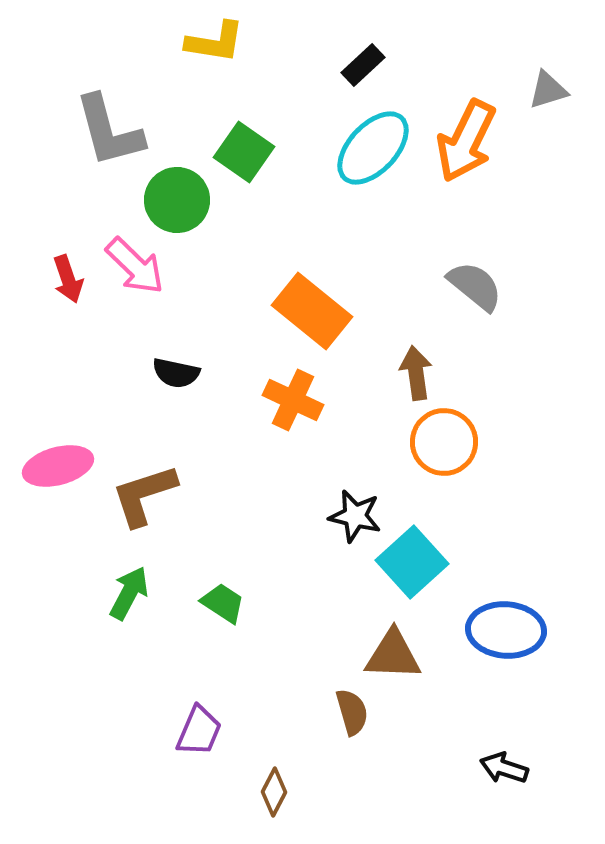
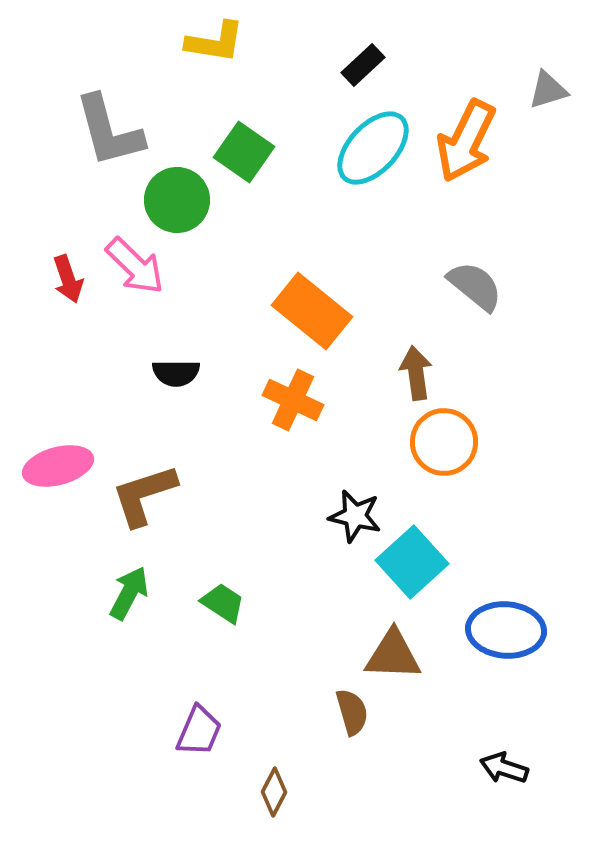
black semicircle: rotated 12 degrees counterclockwise
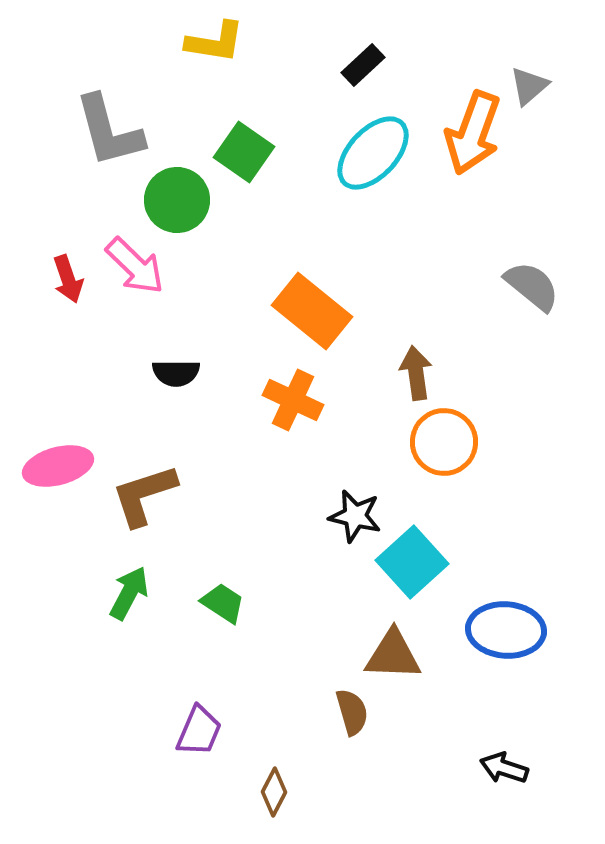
gray triangle: moved 19 px left, 4 px up; rotated 24 degrees counterclockwise
orange arrow: moved 7 px right, 8 px up; rotated 6 degrees counterclockwise
cyan ellipse: moved 5 px down
gray semicircle: moved 57 px right
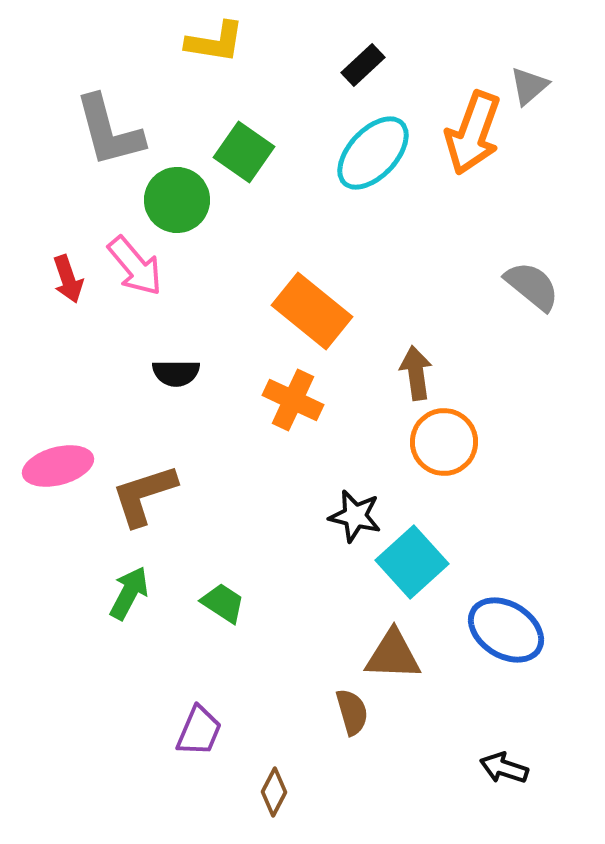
pink arrow: rotated 6 degrees clockwise
blue ellipse: rotated 28 degrees clockwise
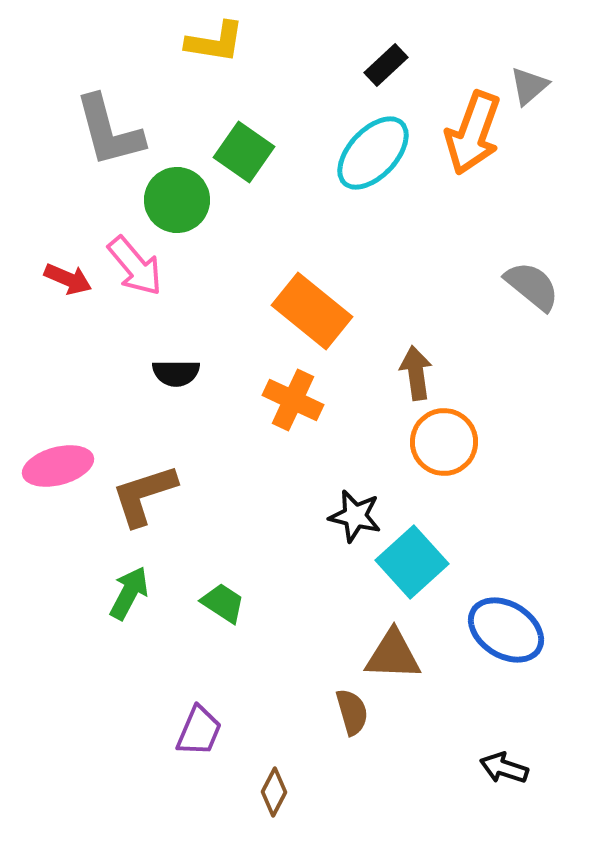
black rectangle: moved 23 px right
red arrow: rotated 48 degrees counterclockwise
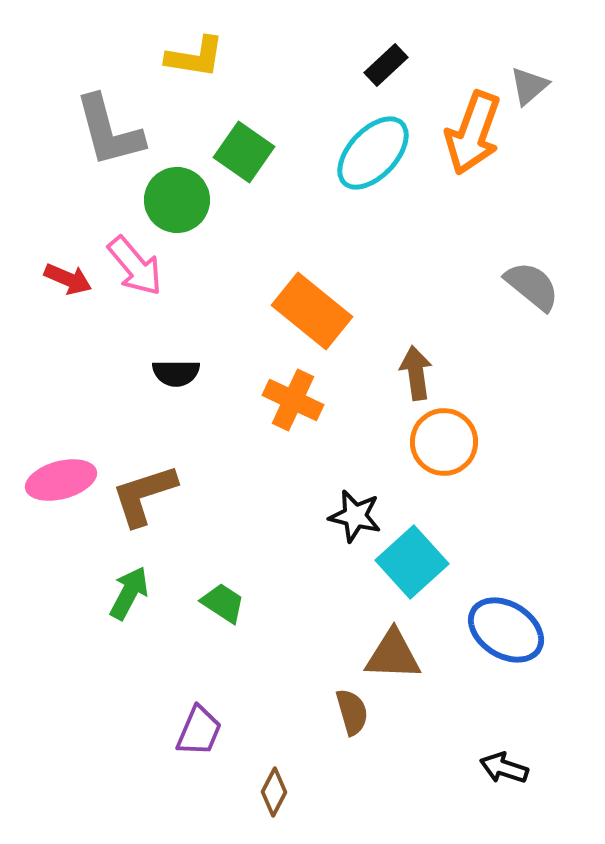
yellow L-shape: moved 20 px left, 15 px down
pink ellipse: moved 3 px right, 14 px down
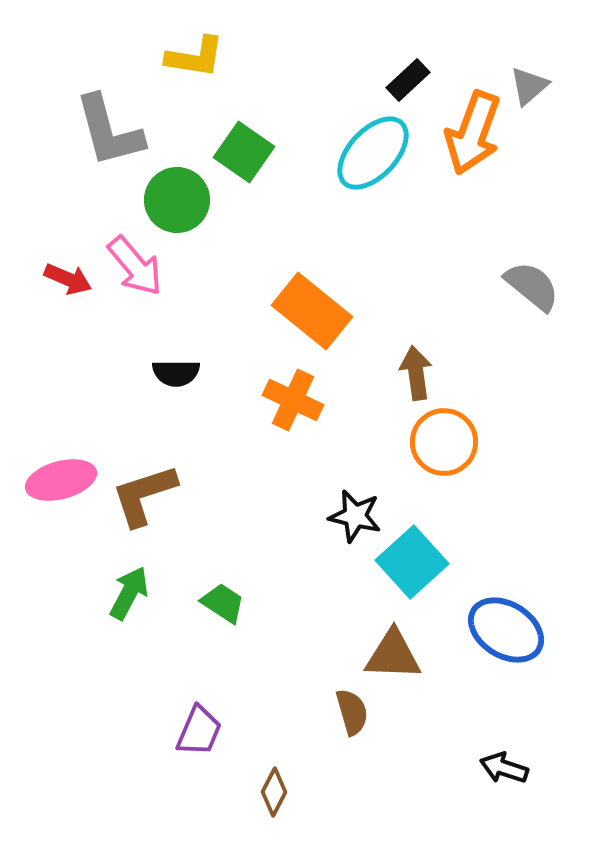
black rectangle: moved 22 px right, 15 px down
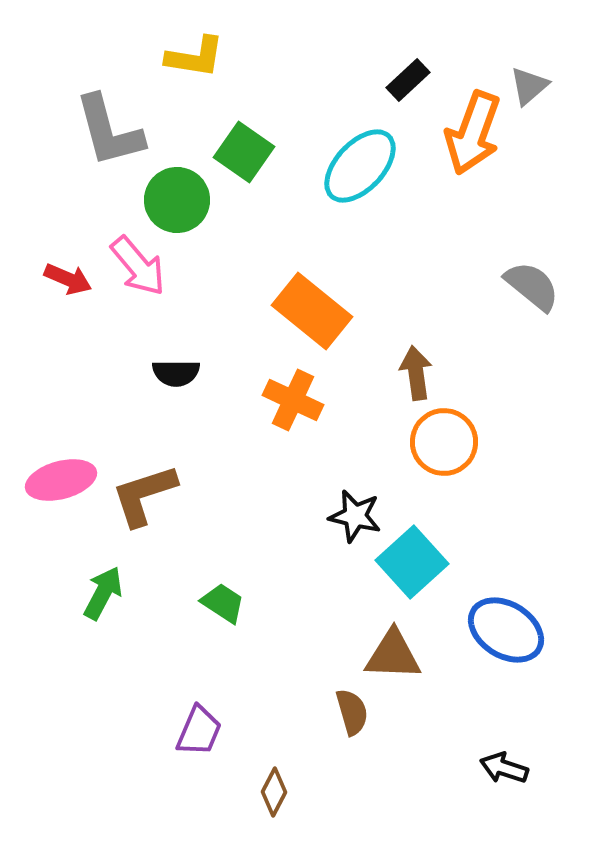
cyan ellipse: moved 13 px left, 13 px down
pink arrow: moved 3 px right
green arrow: moved 26 px left
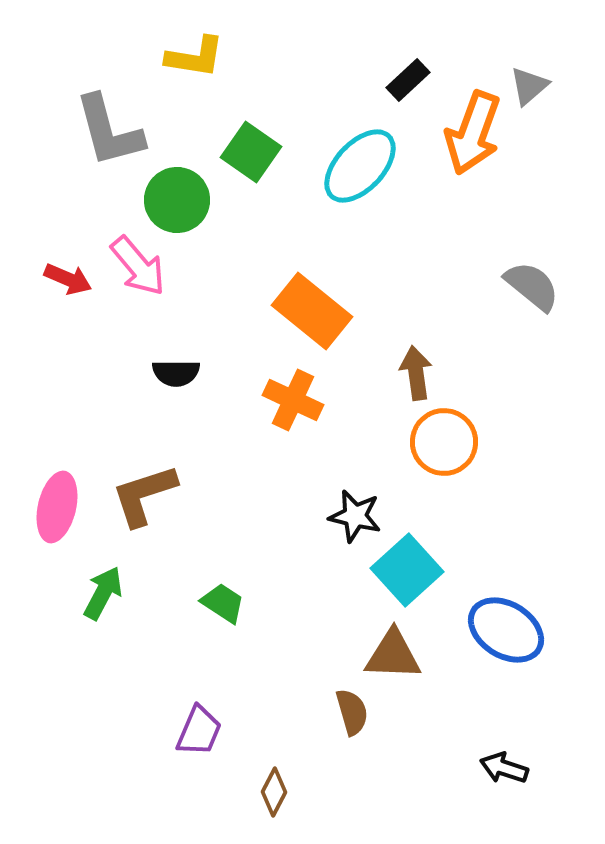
green square: moved 7 px right
pink ellipse: moved 4 px left, 27 px down; rotated 62 degrees counterclockwise
cyan square: moved 5 px left, 8 px down
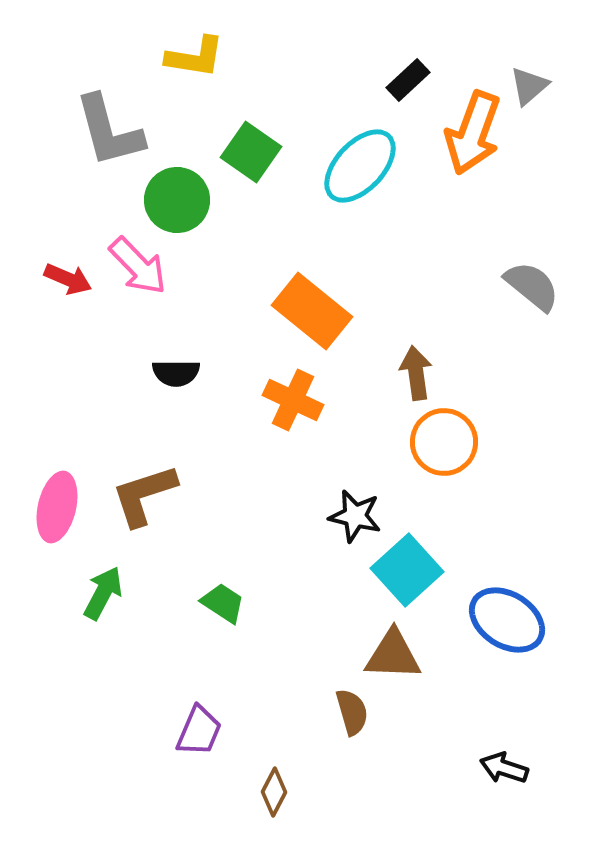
pink arrow: rotated 4 degrees counterclockwise
blue ellipse: moved 1 px right, 10 px up
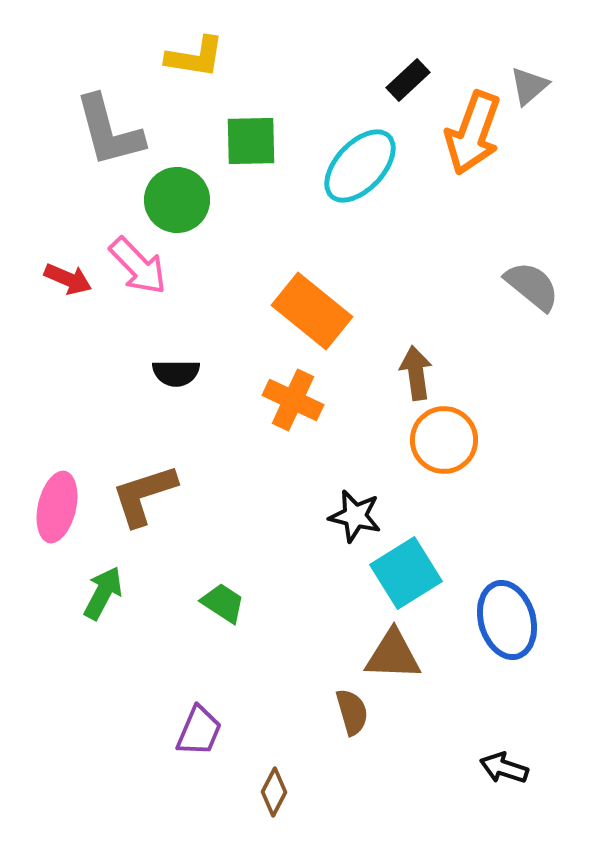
green square: moved 11 px up; rotated 36 degrees counterclockwise
orange circle: moved 2 px up
cyan square: moved 1 px left, 3 px down; rotated 10 degrees clockwise
blue ellipse: rotated 42 degrees clockwise
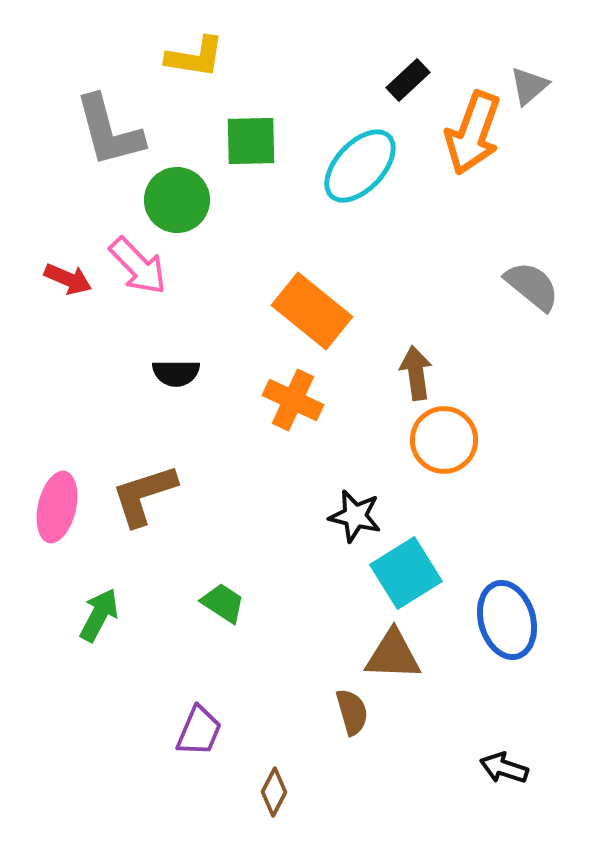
green arrow: moved 4 px left, 22 px down
